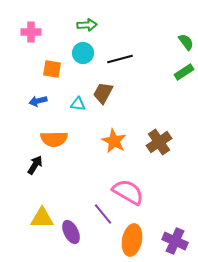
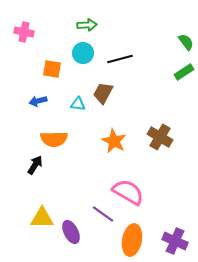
pink cross: moved 7 px left; rotated 12 degrees clockwise
brown cross: moved 1 px right, 5 px up; rotated 25 degrees counterclockwise
purple line: rotated 15 degrees counterclockwise
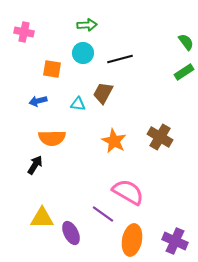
orange semicircle: moved 2 px left, 1 px up
purple ellipse: moved 1 px down
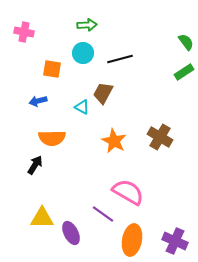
cyan triangle: moved 4 px right, 3 px down; rotated 21 degrees clockwise
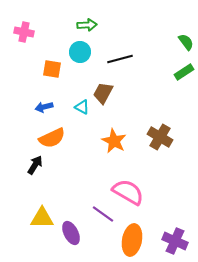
cyan circle: moved 3 px left, 1 px up
blue arrow: moved 6 px right, 6 px down
orange semicircle: rotated 24 degrees counterclockwise
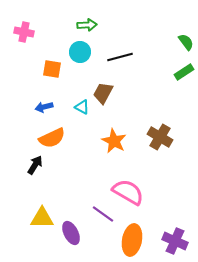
black line: moved 2 px up
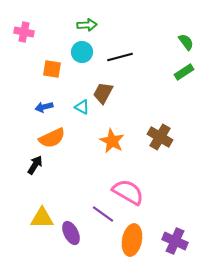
cyan circle: moved 2 px right
orange star: moved 2 px left
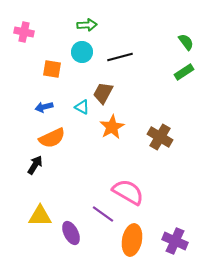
orange star: moved 14 px up; rotated 15 degrees clockwise
yellow triangle: moved 2 px left, 2 px up
